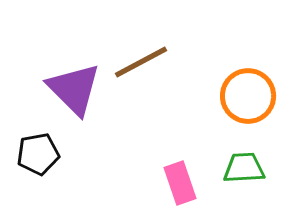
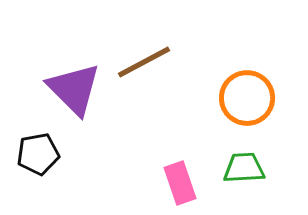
brown line: moved 3 px right
orange circle: moved 1 px left, 2 px down
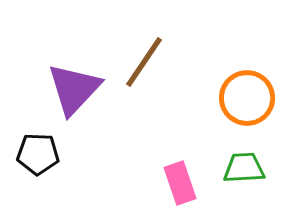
brown line: rotated 28 degrees counterclockwise
purple triangle: rotated 28 degrees clockwise
black pentagon: rotated 12 degrees clockwise
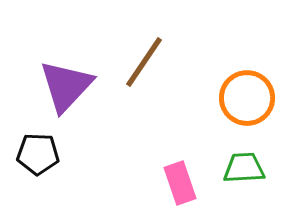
purple triangle: moved 8 px left, 3 px up
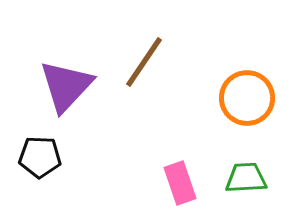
black pentagon: moved 2 px right, 3 px down
green trapezoid: moved 2 px right, 10 px down
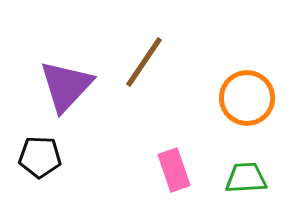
pink rectangle: moved 6 px left, 13 px up
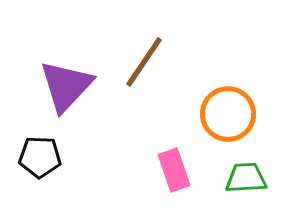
orange circle: moved 19 px left, 16 px down
